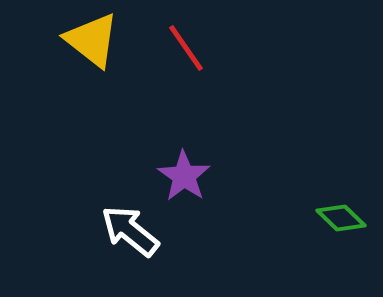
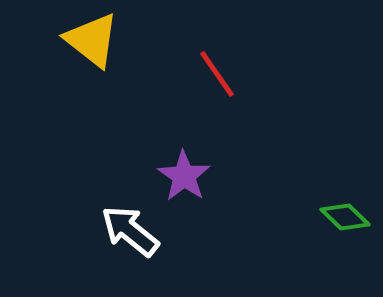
red line: moved 31 px right, 26 px down
green diamond: moved 4 px right, 1 px up
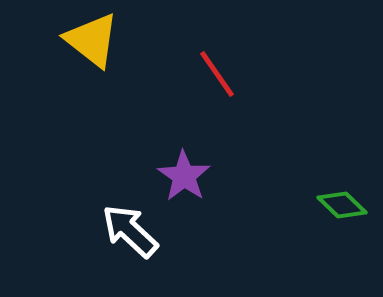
green diamond: moved 3 px left, 12 px up
white arrow: rotated 4 degrees clockwise
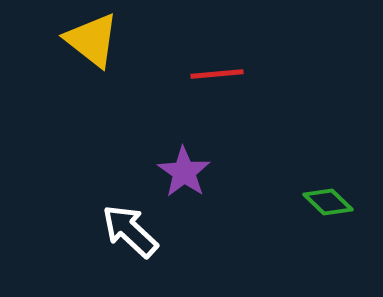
red line: rotated 60 degrees counterclockwise
purple star: moved 4 px up
green diamond: moved 14 px left, 3 px up
